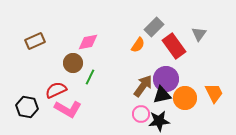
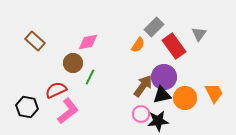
brown rectangle: rotated 66 degrees clockwise
purple circle: moved 2 px left, 2 px up
pink L-shape: moved 2 px down; rotated 68 degrees counterclockwise
black star: moved 1 px left
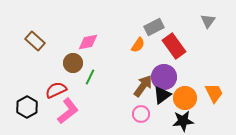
gray rectangle: rotated 18 degrees clockwise
gray triangle: moved 9 px right, 13 px up
black triangle: rotated 24 degrees counterclockwise
black hexagon: rotated 20 degrees clockwise
black star: moved 25 px right
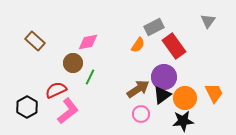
brown arrow: moved 5 px left, 3 px down; rotated 20 degrees clockwise
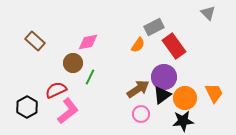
gray triangle: moved 8 px up; rotated 21 degrees counterclockwise
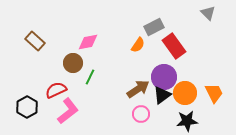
orange circle: moved 5 px up
black star: moved 4 px right
